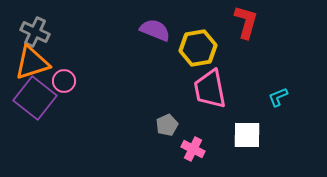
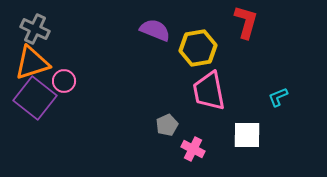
gray cross: moved 3 px up
pink trapezoid: moved 1 px left, 2 px down
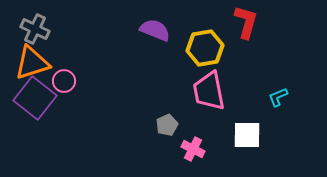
yellow hexagon: moved 7 px right
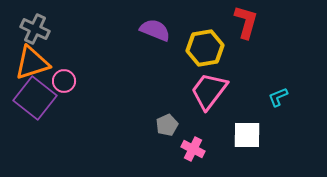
pink trapezoid: rotated 48 degrees clockwise
